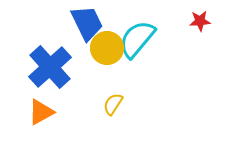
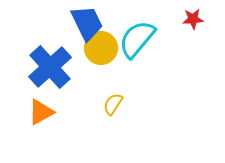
red star: moved 7 px left, 2 px up
yellow circle: moved 6 px left
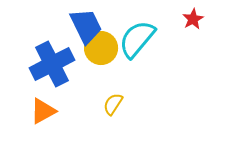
red star: rotated 25 degrees counterclockwise
blue trapezoid: moved 1 px left, 3 px down
blue cross: moved 2 px right, 3 px up; rotated 15 degrees clockwise
orange triangle: moved 2 px right, 1 px up
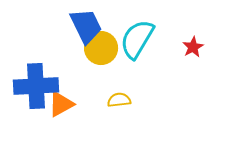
red star: moved 28 px down
cyan semicircle: rotated 9 degrees counterclockwise
blue cross: moved 16 px left, 22 px down; rotated 24 degrees clockwise
yellow semicircle: moved 6 px right, 4 px up; rotated 50 degrees clockwise
orange triangle: moved 18 px right, 7 px up
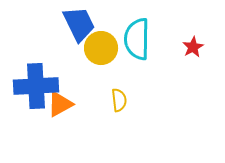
blue trapezoid: moved 7 px left, 2 px up
cyan semicircle: rotated 30 degrees counterclockwise
yellow semicircle: rotated 90 degrees clockwise
orange triangle: moved 1 px left
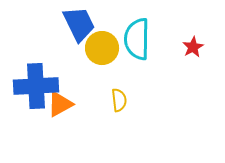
yellow circle: moved 1 px right
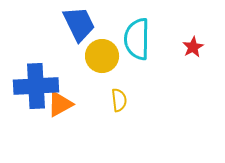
yellow circle: moved 8 px down
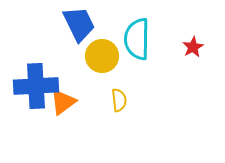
orange triangle: moved 3 px right, 2 px up; rotated 8 degrees counterclockwise
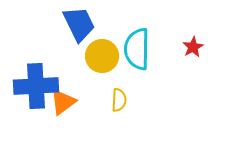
cyan semicircle: moved 10 px down
yellow semicircle: rotated 10 degrees clockwise
